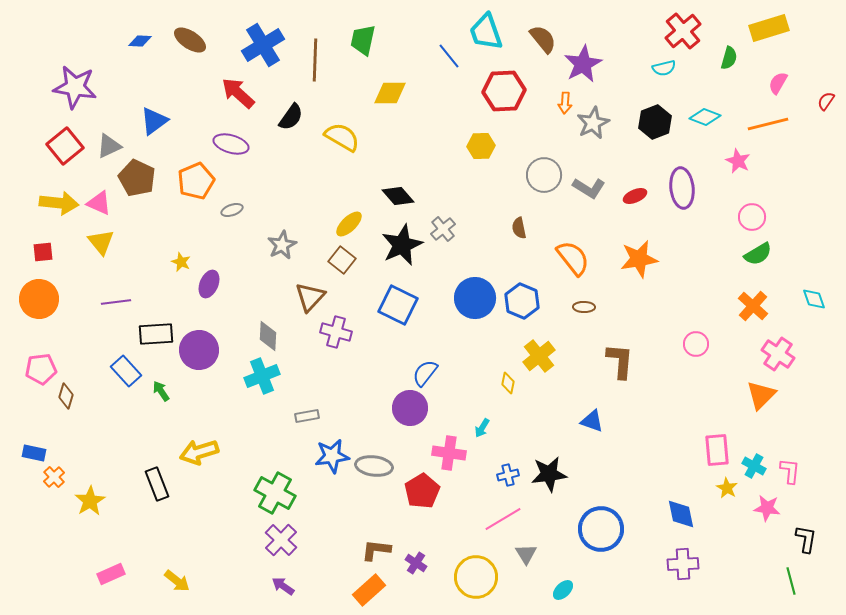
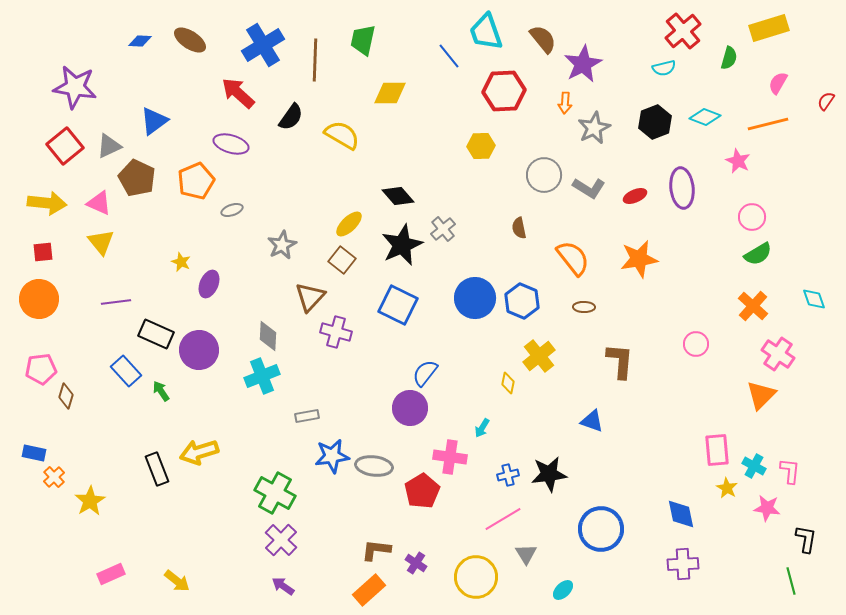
gray star at (593, 123): moved 1 px right, 5 px down
yellow semicircle at (342, 137): moved 2 px up
yellow arrow at (59, 203): moved 12 px left
black rectangle at (156, 334): rotated 28 degrees clockwise
pink cross at (449, 453): moved 1 px right, 4 px down
black rectangle at (157, 484): moved 15 px up
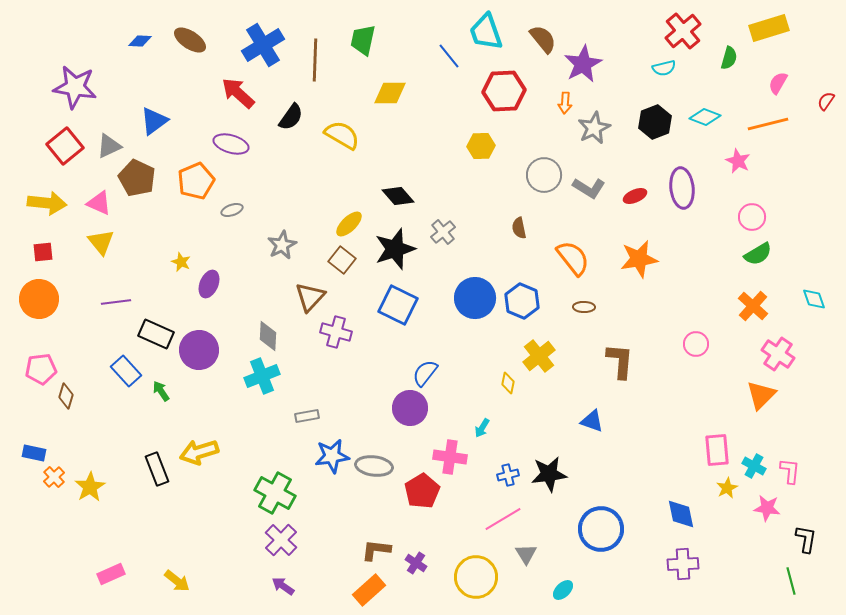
gray cross at (443, 229): moved 3 px down
black star at (402, 245): moved 7 px left, 4 px down; rotated 6 degrees clockwise
yellow star at (727, 488): rotated 15 degrees clockwise
yellow star at (90, 501): moved 14 px up
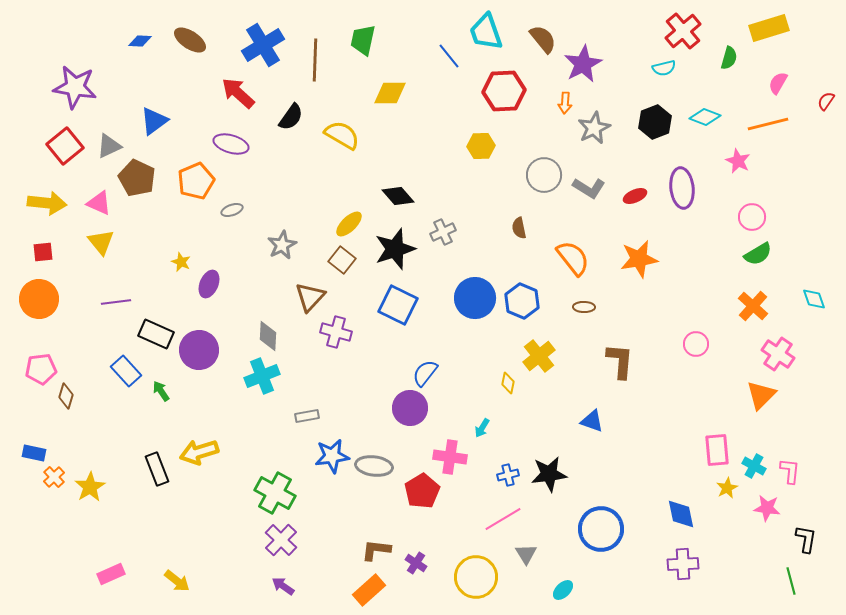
gray cross at (443, 232): rotated 15 degrees clockwise
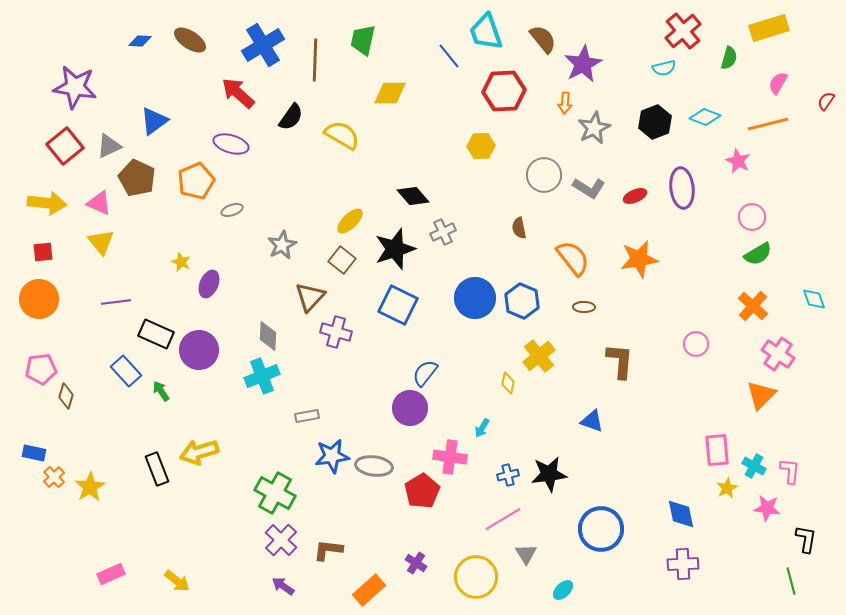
black diamond at (398, 196): moved 15 px right
yellow ellipse at (349, 224): moved 1 px right, 3 px up
brown L-shape at (376, 550): moved 48 px left
